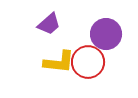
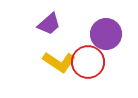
yellow L-shape: rotated 28 degrees clockwise
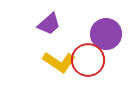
red circle: moved 2 px up
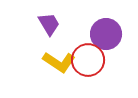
purple trapezoid: rotated 80 degrees counterclockwise
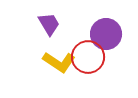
red circle: moved 3 px up
